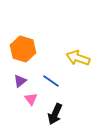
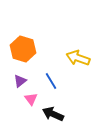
blue line: rotated 24 degrees clockwise
black arrow: moved 2 px left; rotated 90 degrees clockwise
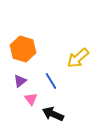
yellow arrow: rotated 60 degrees counterclockwise
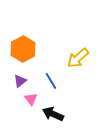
orange hexagon: rotated 15 degrees clockwise
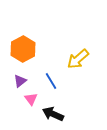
yellow arrow: moved 1 px down
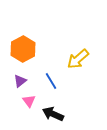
pink triangle: moved 2 px left, 2 px down
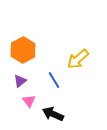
orange hexagon: moved 1 px down
blue line: moved 3 px right, 1 px up
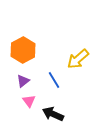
purple triangle: moved 3 px right
